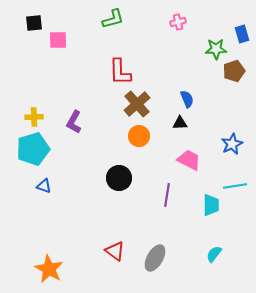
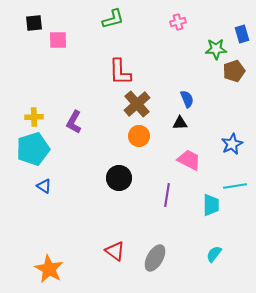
blue triangle: rotated 14 degrees clockwise
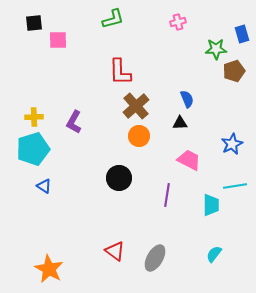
brown cross: moved 1 px left, 2 px down
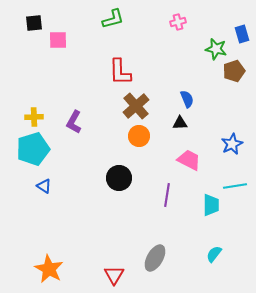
green star: rotated 15 degrees clockwise
red triangle: moved 1 px left, 24 px down; rotated 25 degrees clockwise
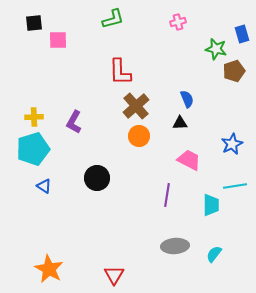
black circle: moved 22 px left
gray ellipse: moved 20 px right, 12 px up; rotated 56 degrees clockwise
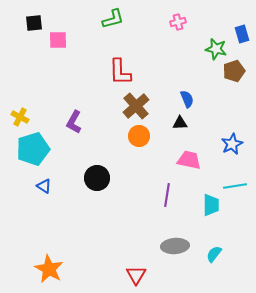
yellow cross: moved 14 px left; rotated 30 degrees clockwise
pink trapezoid: rotated 15 degrees counterclockwise
red triangle: moved 22 px right
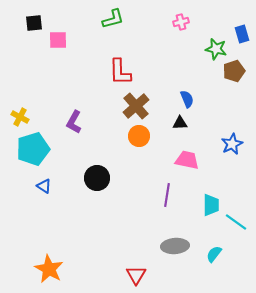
pink cross: moved 3 px right
pink trapezoid: moved 2 px left
cyan line: moved 1 px right, 36 px down; rotated 45 degrees clockwise
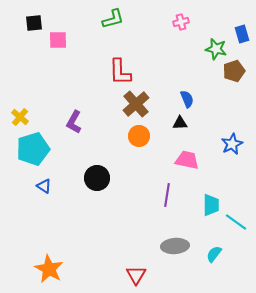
brown cross: moved 2 px up
yellow cross: rotated 12 degrees clockwise
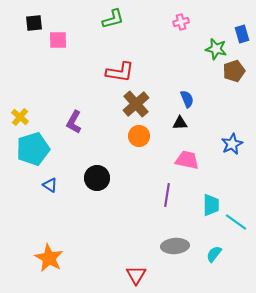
red L-shape: rotated 80 degrees counterclockwise
blue triangle: moved 6 px right, 1 px up
orange star: moved 11 px up
